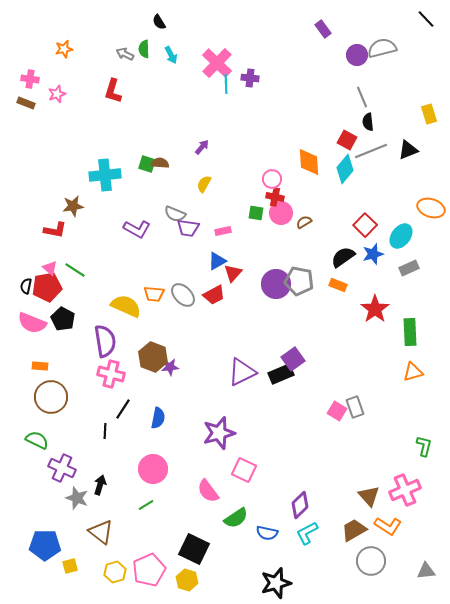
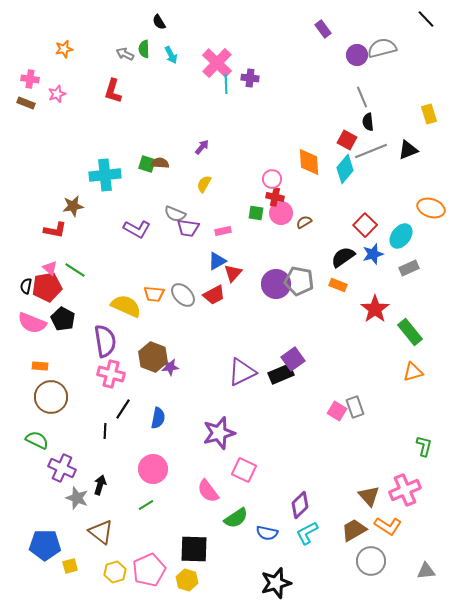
green rectangle at (410, 332): rotated 36 degrees counterclockwise
black square at (194, 549): rotated 24 degrees counterclockwise
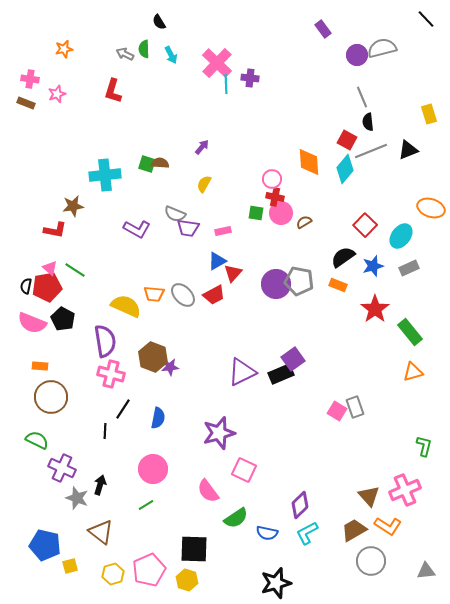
blue star at (373, 254): moved 12 px down
blue pentagon at (45, 545): rotated 12 degrees clockwise
yellow hexagon at (115, 572): moved 2 px left, 2 px down
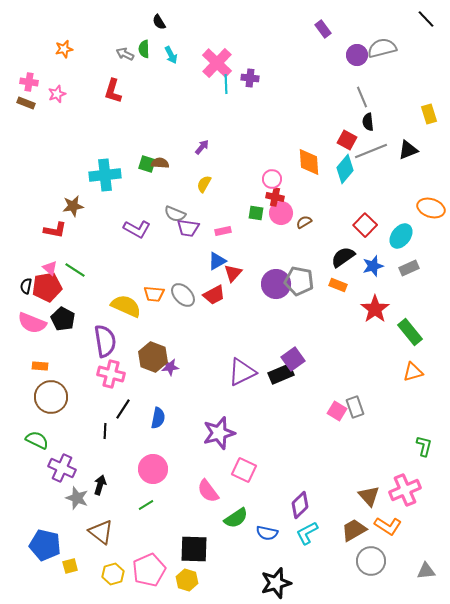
pink cross at (30, 79): moved 1 px left, 3 px down
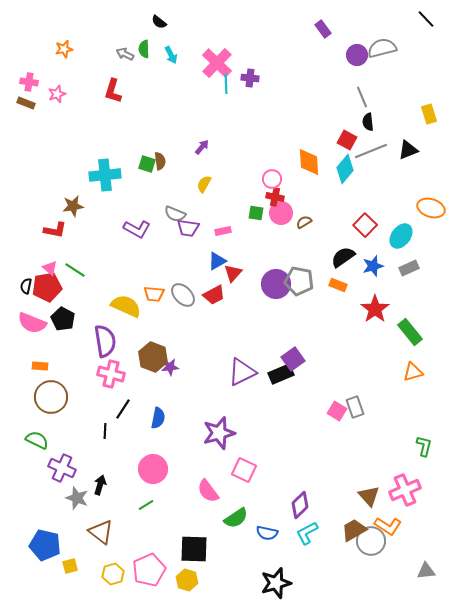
black semicircle at (159, 22): rotated 21 degrees counterclockwise
brown semicircle at (160, 163): moved 2 px up; rotated 78 degrees clockwise
gray circle at (371, 561): moved 20 px up
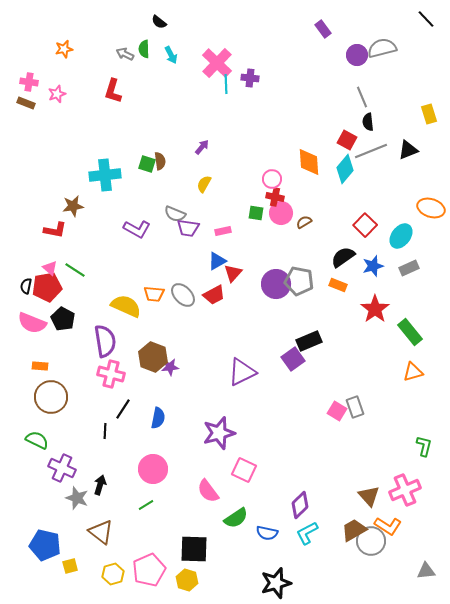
black rectangle at (281, 374): moved 28 px right, 33 px up
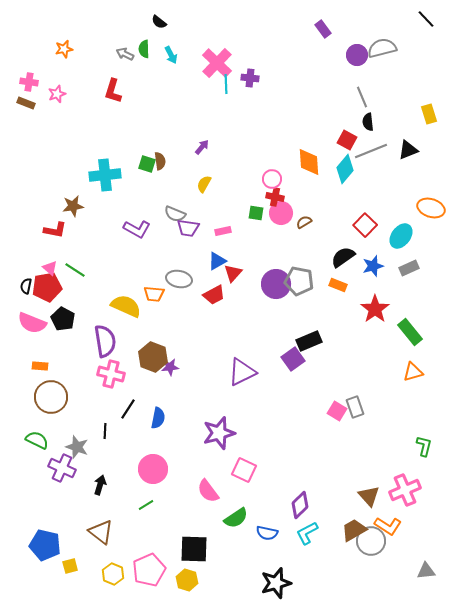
gray ellipse at (183, 295): moved 4 px left, 16 px up; rotated 35 degrees counterclockwise
black line at (123, 409): moved 5 px right
gray star at (77, 498): moved 51 px up
yellow hexagon at (113, 574): rotated 20 degrees counterclockwise
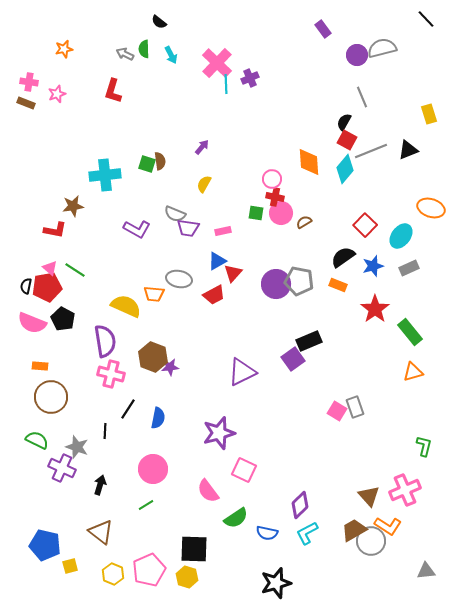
purple cross at (250, 78): rotated 30 degrees counterclockwise
black semicircle at (368, 122): moved 24 px left; rotated 36 degrees clockwise
yellow hexagon at (187, 580): moved 3 px up
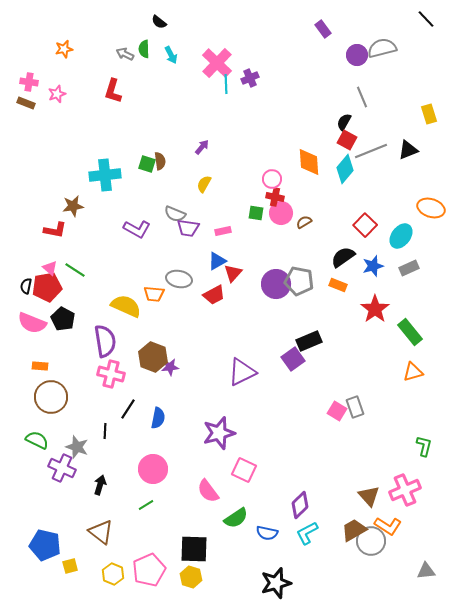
yellow hexagon at (187, 577): moved 4 px right
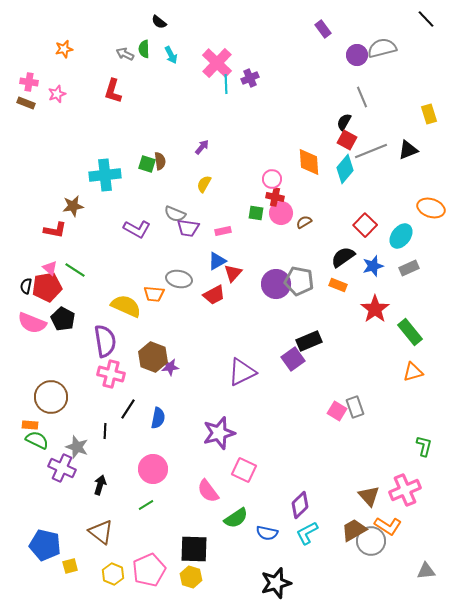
orange rectangle at (40, 366): moved 10 px left, 59 px down
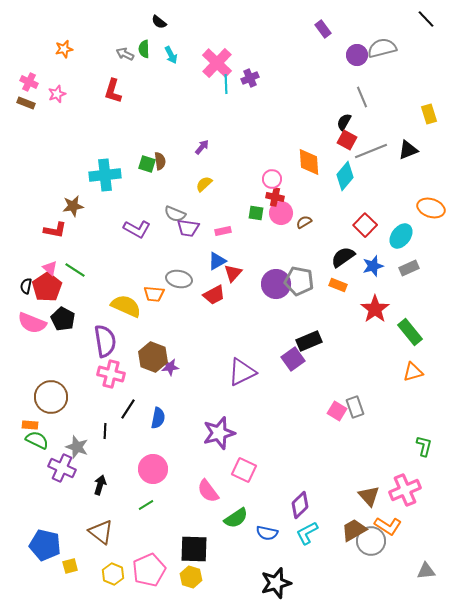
pink cross at (29, 82): rotated 18 degrees clockwise
cyan diamond at (345, 169): moved 7 px down
yellow semicircle at (204, 184): rotated 18 degrees clockwise
red pentagon at (47, 287): rotated 24 degrees counterclockwise
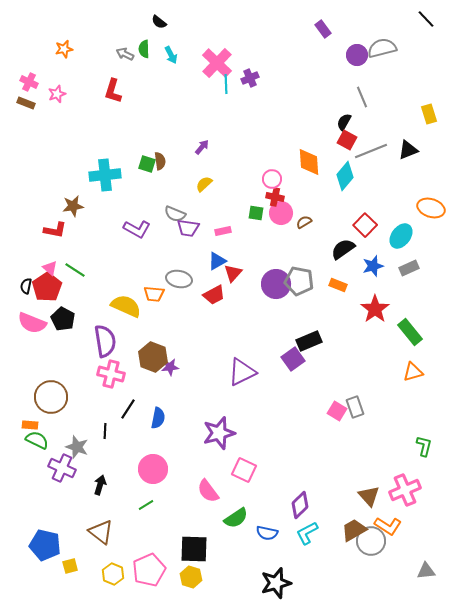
black semicircle at (343, 257): moved 8 px up
